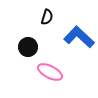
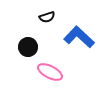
black semicircle: rotated 56 degrees clockwise
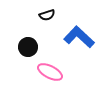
black semicircle: moved 2 px up
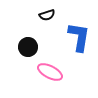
blue L-shape: rotated 56 degrees clockwise
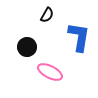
black semicircle: rotated 42 degrees counterclockwise
black circle: moved 1 px left
